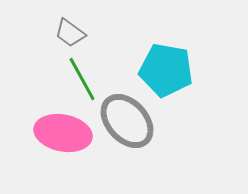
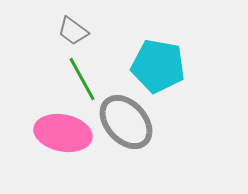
gray trapezoid: moved 3 px right, 2 px up
cyan pentagon: moved 8 px left, 4 px up
gray ellipse: moved 1 px left, 1 px down
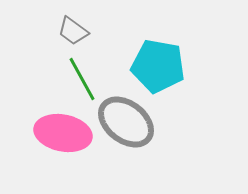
gray ellipse: rotated 10 degrees counterclockwise
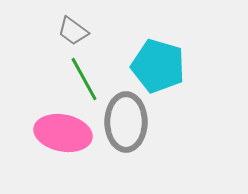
cyan pentagon: rotated 6 degrees clockwise
green line: moved 2 px right
gray ellipse: rotated 52 degrees clockwise
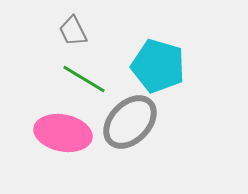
gray trapezoid: rotated 28 degrees clockwise
green line: rotated 30 degrees counterclockwise
gray ellipse: moved 4 px right; rotated 44 degrees clockwise
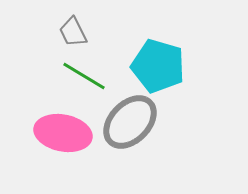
gray trapezoid: moved 1 px down
green line: moved 3 px up
